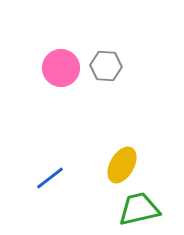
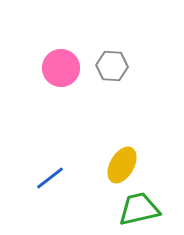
gray hexagon: moved 6 px right
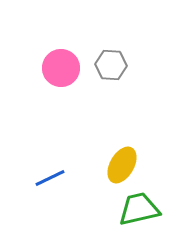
gray hexagon: moved 1 px left, 1 px up
blue line: rotated 12 degrees clockwise
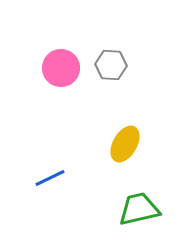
yellow ellipse: moved 3 px right, 21 px up
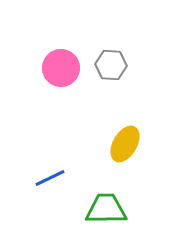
green trapezoid: moved 33 px left; rotated 12 degrees clockwise
